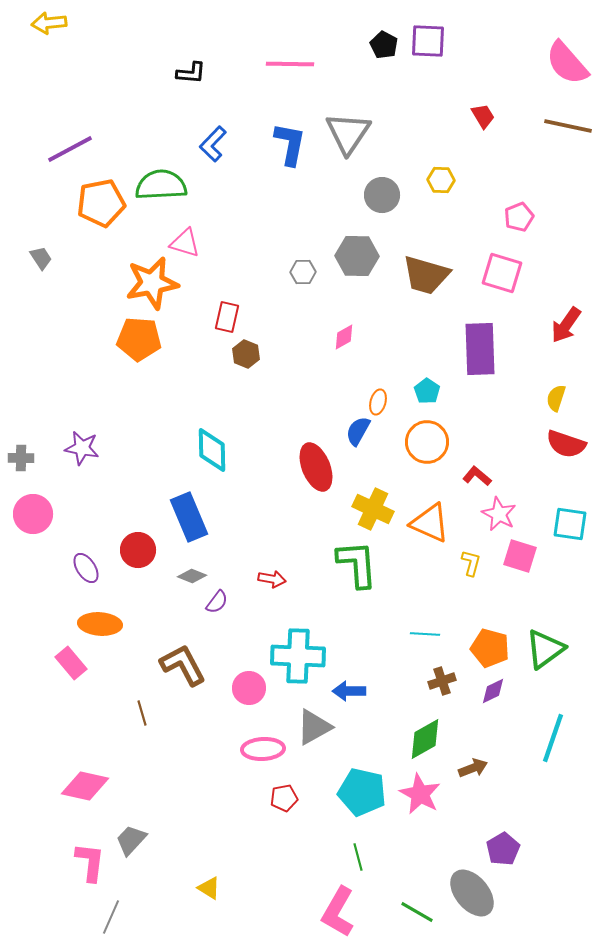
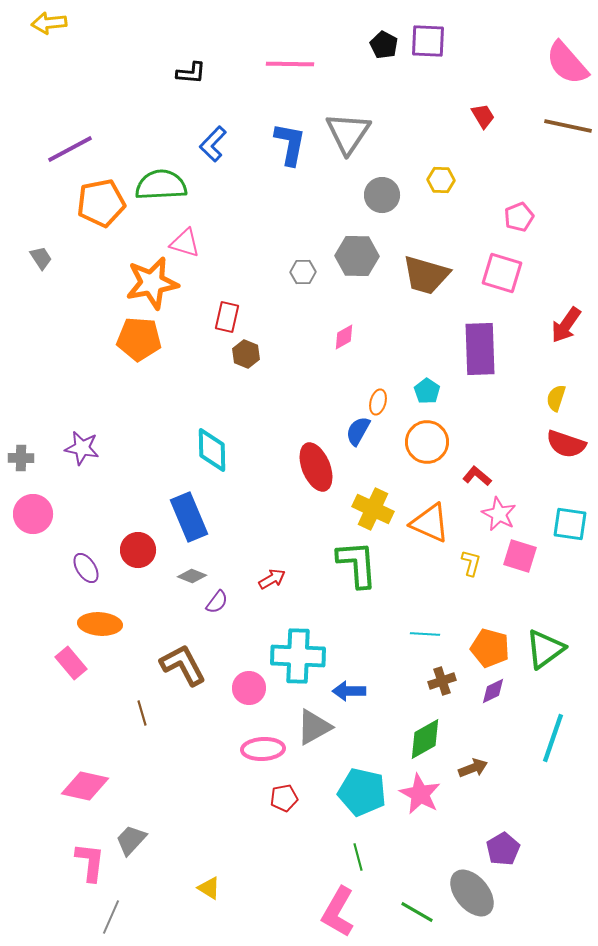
red arrow at (272, 579): rotated 40 degrees counterclockwise
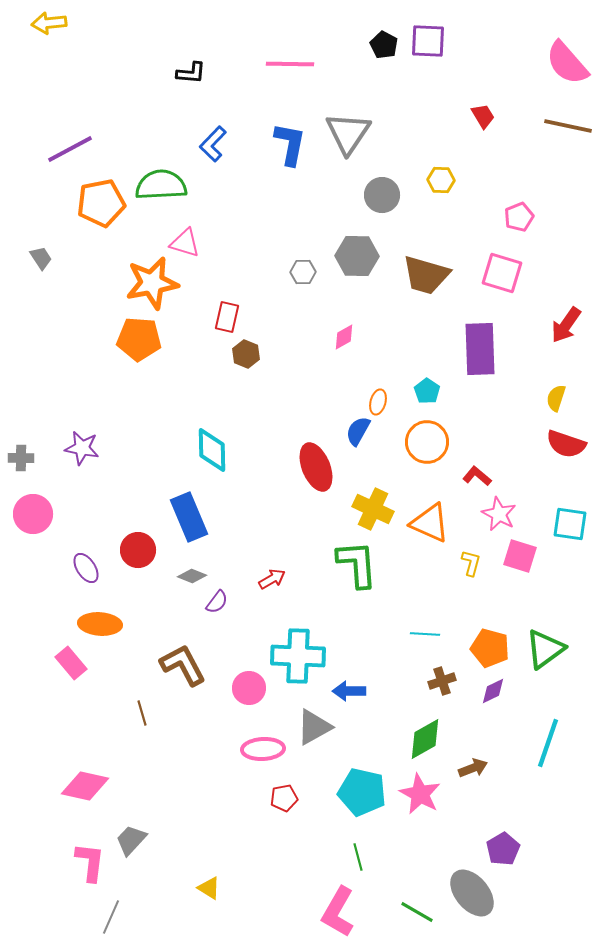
cyan line at (553, 738): moved 5 px left, 5 px down
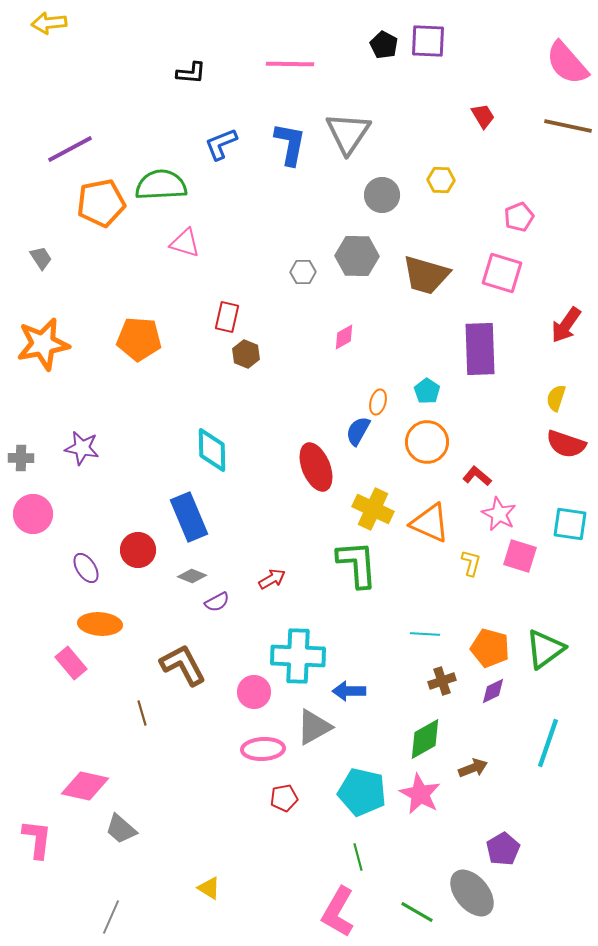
blue L-shape at (213, 144): moved 8 px right; rotated 24 degrees clockwise
orange star at (152, 283): moved 109 px left, 61 px down
purple semicircle at (217, 602): rotated 25 degrees clockwise
pink circle at (249, 688): moved 5 px right, 4 px down
gray trapezoid at (131, 840): moved 10 px left, 11 px up; rotated 92 degrees counterclockwise
pink L-shape at (90, 862): moved 53 px left, 23 px up
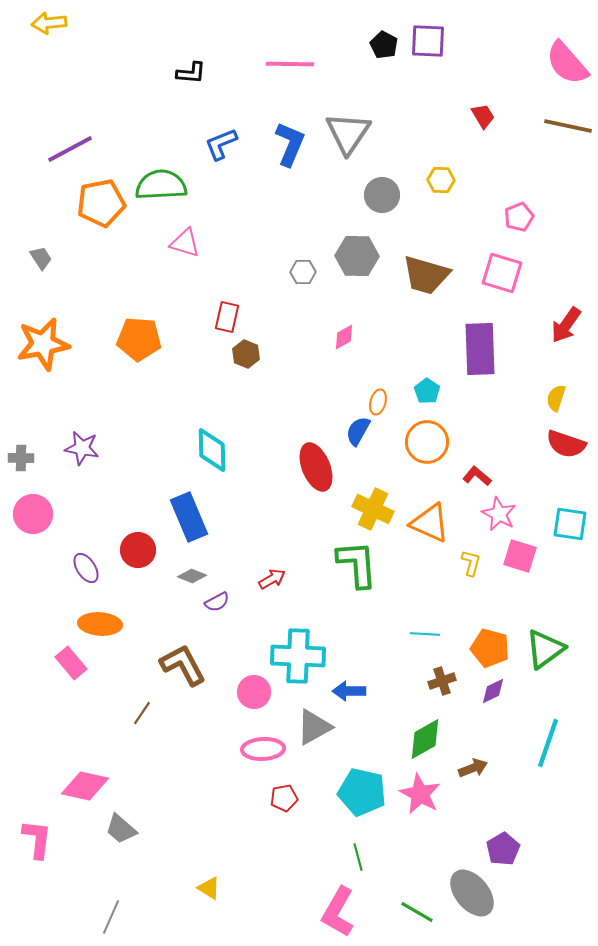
blue L-shape at (290, 144): rotated 12 degrees clockwise
brown line at (142, 713): rotated 50 degrees clockwise
